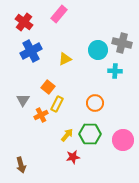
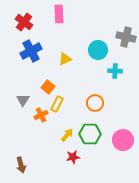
pink rectangle: rotated 42 degrees counterclockwise
gray cross: moved 4 px right, 6 px up
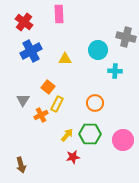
yellow triangle: rotated 24 degrees clockwise
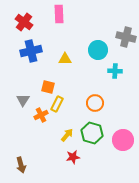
blue cross: rotated 15 degrees clockwise
orange square: rotated 24 degrees counterclockwise
green hexagon: moved 2 px right, 1 px up; rotated 15 degrees clockwise
